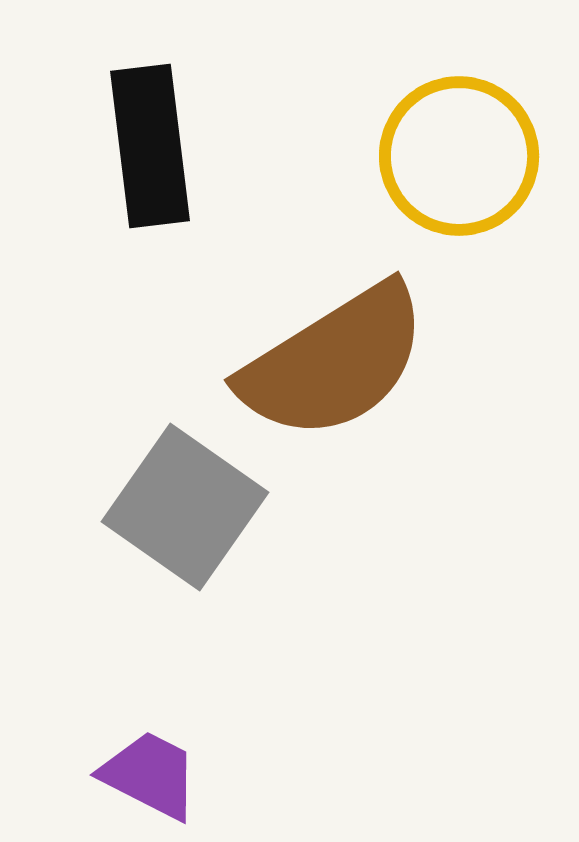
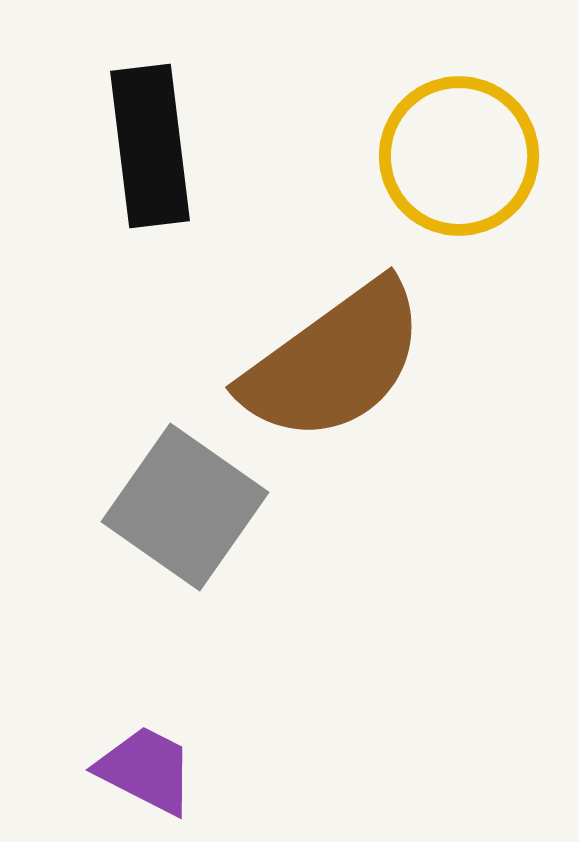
brown semicircle: rotated 4 degrees counterclockwise
purple trapezoid: moved 4 px left, 5 px up
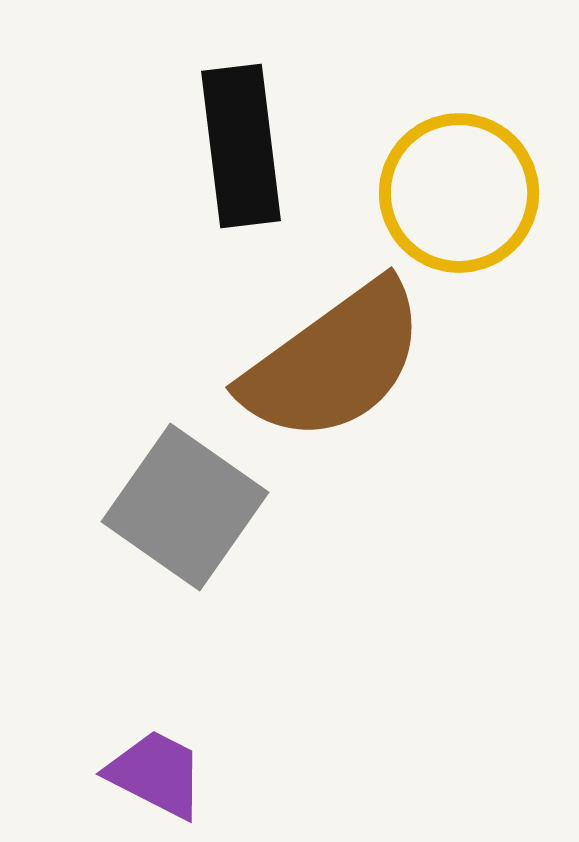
black rectangle: moved 91 px right
yellow circle: moved 37 px down
purple trapezoid: moved 10 px right, 4 px down
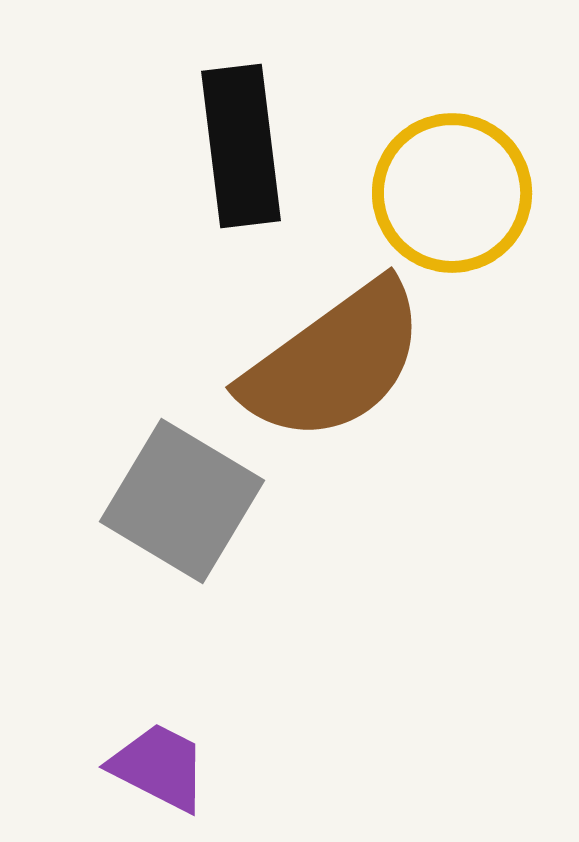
yellow circle: moved 7 px left
gray square: moved 3 px left, 6 px up; rotated 4 degrees counterclockwise
purple trapezoid: moved 3 px right, 7 px up
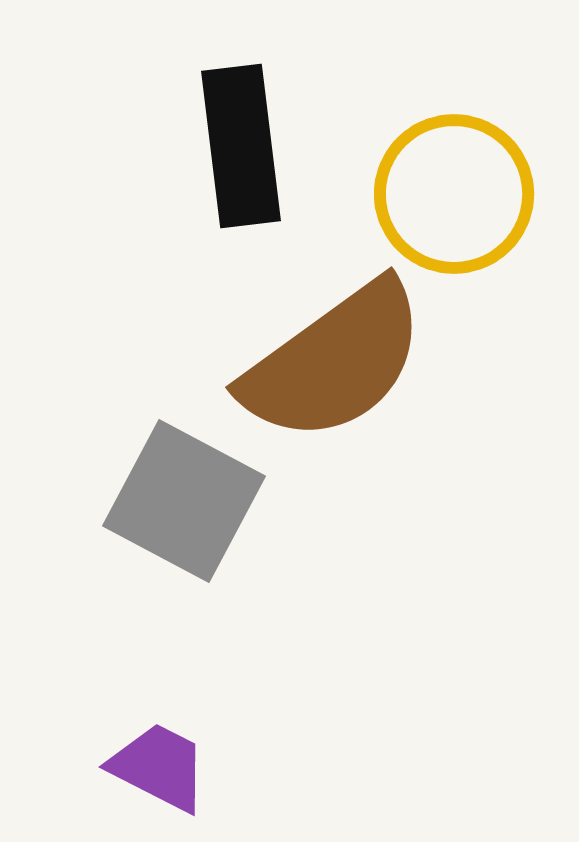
yellow circle: moved 2 px right, 1 px down
gray square: moved 2 px right; rotated 3 degrees counterclockwise
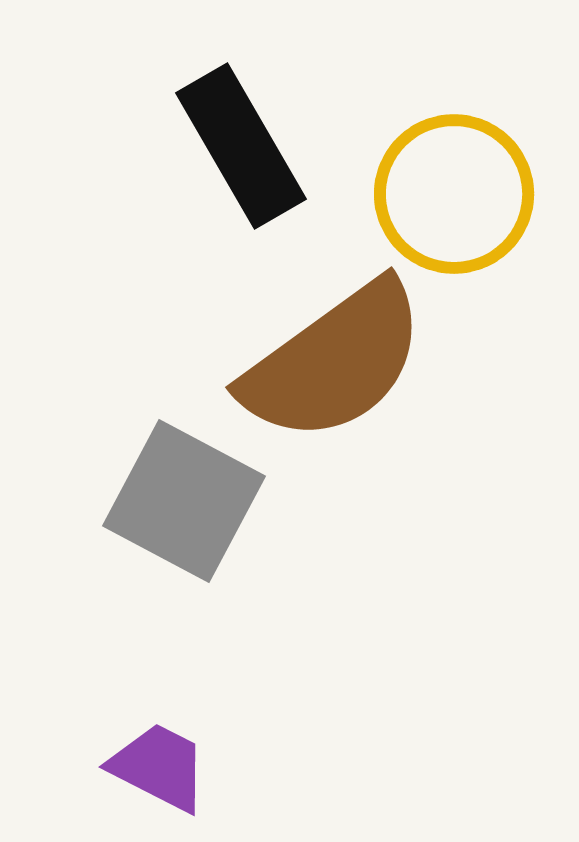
black rectangle: rotated 23 degrees counterclockwise
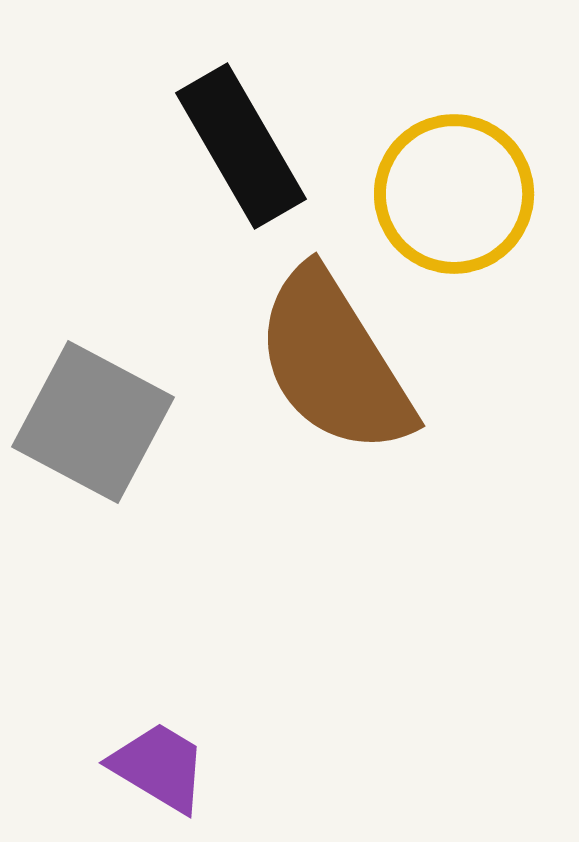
brown semicircle: rotated 94 degrees clockwise
gray square: moved 91 px left, 79 px up
purple trapezoid: rotated 4 degrees clockwise
